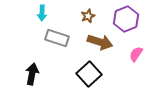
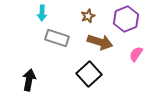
black arrow: moved 3 px left, 6 px down
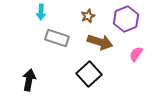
cyan arrow: moved 1 px left, 1 px up
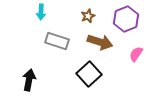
gray rectangle: moved 3 px down
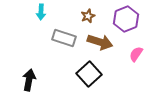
gray rectangle: moved 7 px right, 3 px up
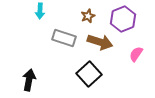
cyan arrow: moved 1 px left, 1 px up
purple hexagon: moved 3 px left
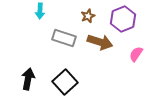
black square: moved 24 px left, 8 px down
black arrow: moved 1 px left, 1 px up
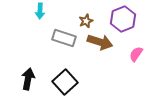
brown star: moved 2 px left, 5 px down
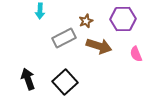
purple hexagon: rotated 20 degrees clockwise
gray rectangle: rotated 45 degrees counterclockwise
brown arrow: moved 1 px left, 4 px down
pink semicircle: rotated 56 degrees counterclockwise
black arrow: rotated 30 degrees counterclockwise
